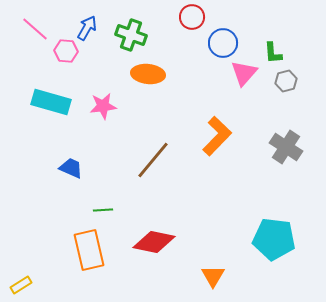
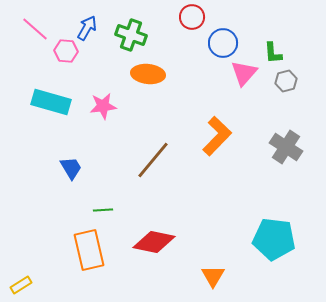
blue trapezoid: rotated 35 degrees clockwise
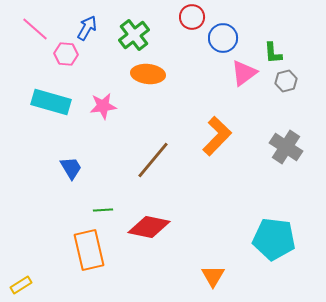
green cross: moved 3 px right; rotated 32 degrees clockwise
blue circle: moved 5 px up
pink hexagon: moved 3 px down
pink triangle: rotated 12 degrees clockwise
red diamond: moved 5 px left, 15 px up
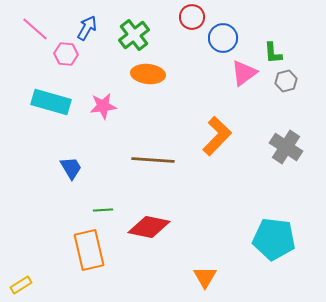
brown line: rotated 54 degrees clockwise
orange triangle: moved 8 px left, 1 px down
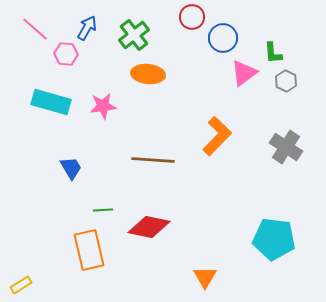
gray hexagon: rotated 20 degrees counterclockwise
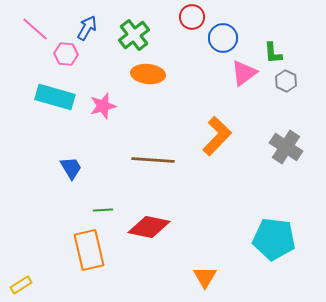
cyan rectangle: moved 4 px right, 5 px up
pink star: rotated 8 degrees counterclockwise
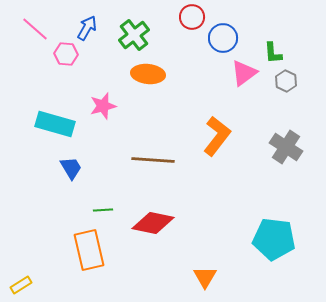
cyan rectangle: moved 27 px down
orange L-shape: rotated 6 degrees counterclockwise
red diamond: moved 4 px right, 4 px up
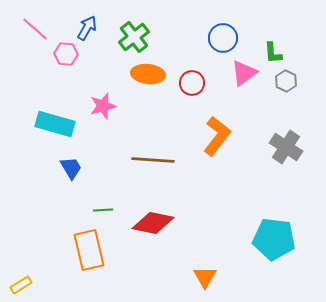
red circle: moved 66 px down
green cross: moved 2 px down
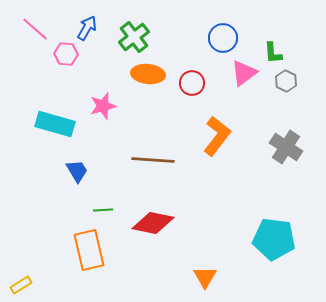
blue trapezoid: moved 6 px right, 3 px down
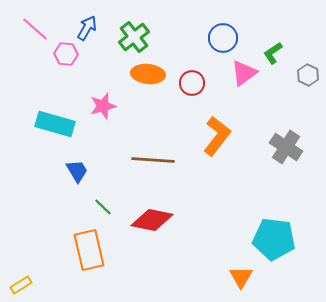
green L-shape: rotated 60 degrees clockwise
gray hexagon: moved 22 px right, 6 px up
green line: moved 3 px up; rotated 48 degrees clockwise
red diamond: moved 1 px left, 3 px up
orange triangle: moved 36 px right
